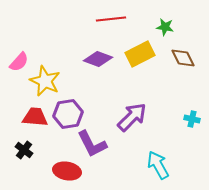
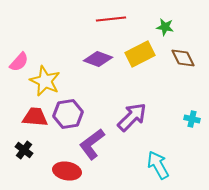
purple L-shape: rotated 80 degrees clockwise
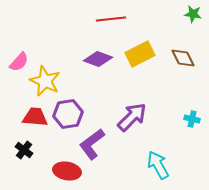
green star: moved 28 px right, 13 px up
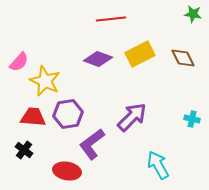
red trapezoid: moved 2 px left
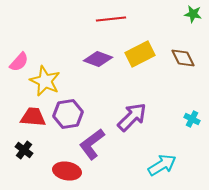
cyan cross: rotated 14 degrees clockwise
cyan arrow: moved 4 px right; rotated 88 degrees clockwise
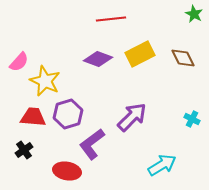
green star: moved 1 px right; rotated 18 degrees clockwise
purple hexagon: rotated 8 degrees counterclockwise
black cross: rotated 18 degrees clockwise
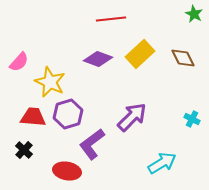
yellow rectangle: rotated 16 degrees counterclockwise
yellow star: moved 5 px right, 1 px down
black cross: rotated 12 degrees counterclockwise
cyan arrow: moved 2 px up
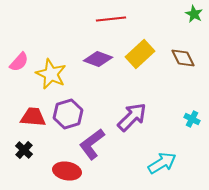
yellow star: moved 1 px right, 8 px up
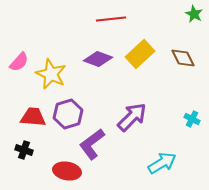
black cross: rotated 24 degrees counterclockwise
